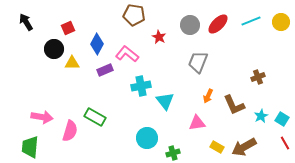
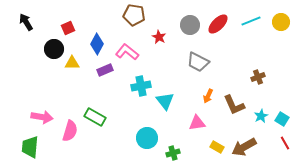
pink L-shape: moved 2 px up
gray trapezoid: rotated 85 degrees counterclockwise
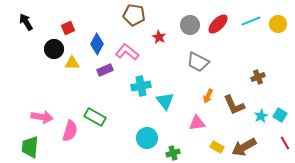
yellow circle: moved 3 px left, 2 px down
cyan square: moved 2 px left, 4 px up
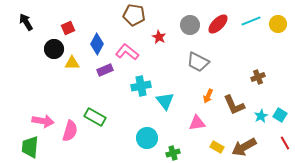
pink arrow: moved 1 px right, 4 px down
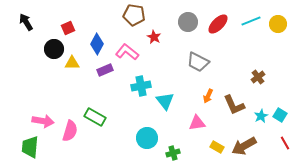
gray circle: moved 2 px left, 3 px up
red star: moved 5 px left
brown cross: rotated 16 degrees counterclockwise
brown arrow: moved 1 px up
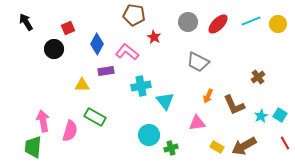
yellow triangle: moved 10 px right, 22 px down
purple rectangle: moved 1 px right, 1 px down; rotated 14 degrees clockwise
pink arrow: rotated 110 degrees counterclockwise
cyan circle: moved 2 px right, 3 px up
green trapezoid: moved 3 px right
green cross: moved 2 px left, 5 px up
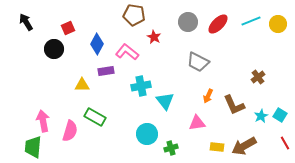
cyan circle: moved 2 px left, 1 px up
yellow rectangle: rotated 24 degrees counterclockwise
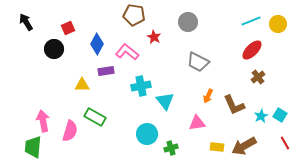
red ellipse: moved 34 px right, 26 px down
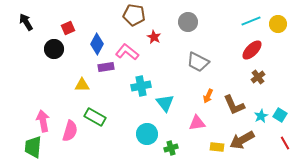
purple rectangle: moved 4 px up
cyan triangle: moved 2 px down
brown arrow: moved 2 px left, 6 px up
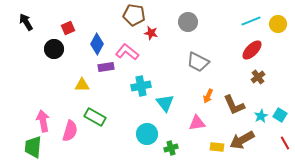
red star: moved 3 px left, 4 px up; rotated 16 degrees counterclockwise
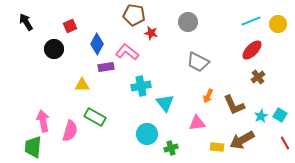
red square: moved 2 px right, 2 px up
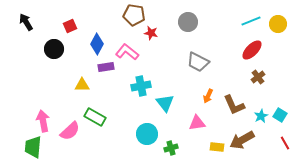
pink semicircle: rotated 30 degrees clockwise
